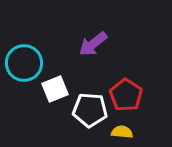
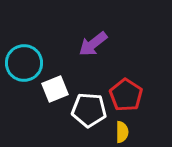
white pentagon: moved 1 px left
yellow semicircle: rotated 85 degrees clockwise
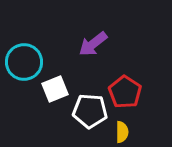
cyan circle: moved 1 px up
red pentagon: moved 1 px left, 3 px up
white pentagon: moved 1 px right, 1 px down
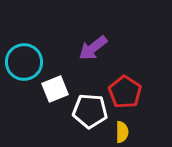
purple arrow: moved 4 px down
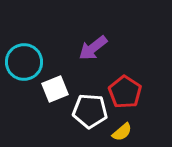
yellow semicircle: rotated 50 degrees clockwise
